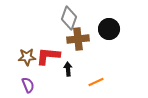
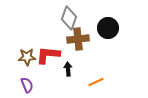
black circle: moved 1 px left, 1 px up
red L-shape: moved 1 px up
purple semicircle: moved 1 px left
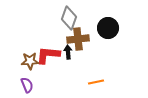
brown star: moved 3 px right, 4 px down
black arrow: moved 17 px up
orange line: rotated 14 degrees clockwise
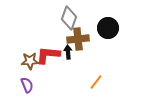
orange line: rotated 42 degrees counterclockwise
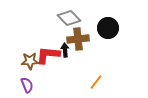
gray diamond: rotated 65 degrees counterclockwise
black arrow: moved 3 px left, 2 px up
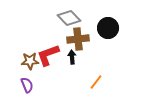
black arrow: moved 7 px right, 7 px down
red L-shape: rotated 25 degrees counterclockwise
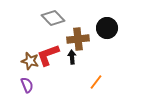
gray diamond: moved 16 px left
black circle: moved 1 px left
brown star: rotated 18 degrees clockwise
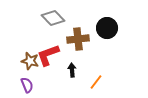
black arrow: moved 13 px down
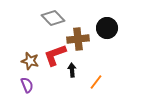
red L-shape: moved 7 px right
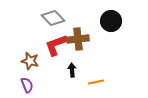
black circle: moved 4 px right, 7 px up
red L-shape: moved 1 px right, 10 px up
orange line: rotated 42 degrees clockwise
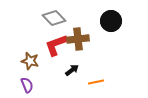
gray diamond: moved 1 px right
black arrow: rotated 56 degrees clockwise
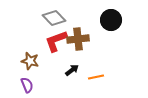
black circle: moved 1 px up
red L-shape: moved 4 px up
orange line: moved 5 px up
